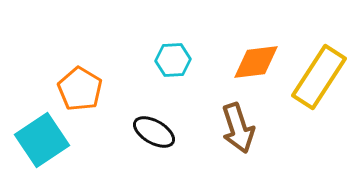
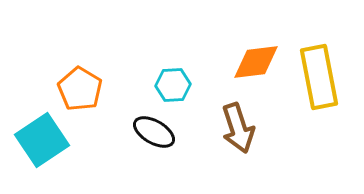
cyan hexagon: moved 25 px down
yellow rectangle: rotated 44 degrees counterclockwise
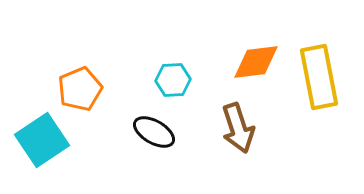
cyan hexagon: moved 5 px up
orange pentagon: rotated 18 degrees clockwise
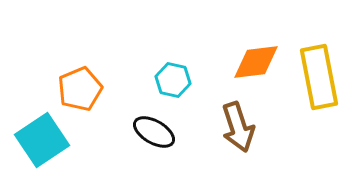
cyan hexagon: rotated 16 degrees clockwise
brown arrow: moved 1 px up
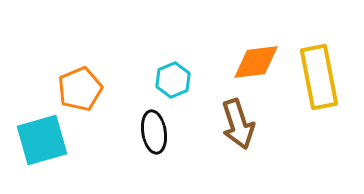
cyan hexagon: rotated 24 degrees clockwise
brown arrow: moved 3 px up
black ellipse: rotated 51 degrees clockwise
cyan square: rotated 18 degrees clockwise
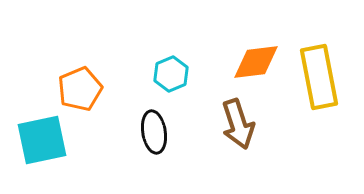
cyan hexagon: moved 2 px left, 6 px up
cyan square: rotated 4 degrees clockwise
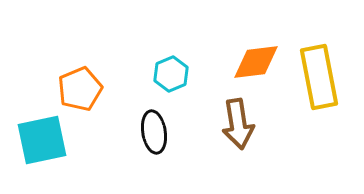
brown arrow: rotated 9 degrees clockwise
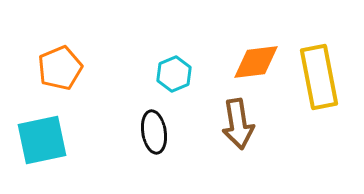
cyan hexagon: moved 3 px right
orange pentagon: moved 20 px left, 21 px up
